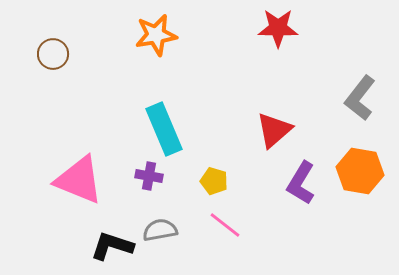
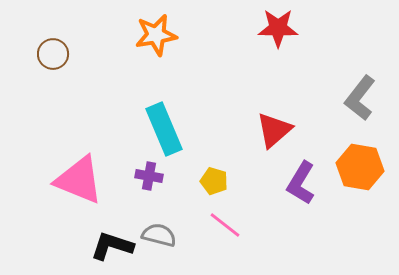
orange hexagon: moved 4 px up
gray semicircle: moved 1 px left, 5 px down; rotated 24 degrees clockwise
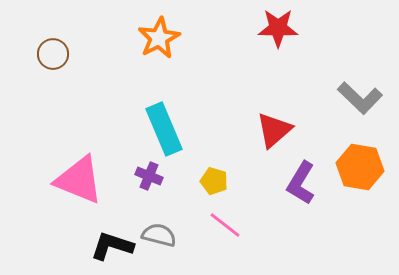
orange star: moved 3 px right, 3 px down; rotated 18 degrees counterclockwise
gray L-shape: rotated 84 degrees counterclockwise
purple cross: rotated 12 degrees clockwise
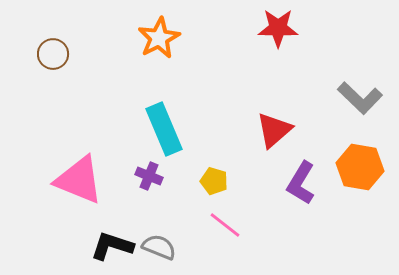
gray semicircle: moved 12 px down; rotated 8 degrees clockwise
